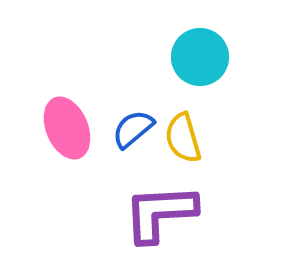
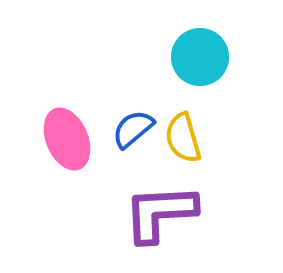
pink ellipse: moved 11 px down
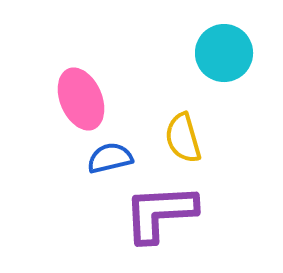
cyan circle: moved 24 px right, 4 px up
blue semicircle: moved 23 px left, 29 px down; rotated 27 degrees clockwise
pink ellipse: moved 14 px right, 40 px up
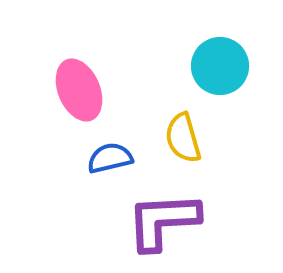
cyan circle: moved 4 px left, 13 px down
pink ellipse: moved 2 px left, 9 px up
purple L-shape: moved 3 px right, 8 px down
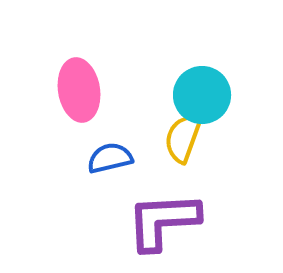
cyan circle: moved 18 px left, 29 px down
pink ellipse: rotated 14 degrees clockwise
yellow semicircle: rotated 36 degrees clockwise
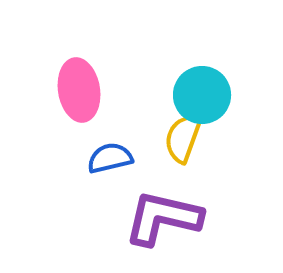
purple L-shape: moved 3 px up; rotated 16 degrees clockwise
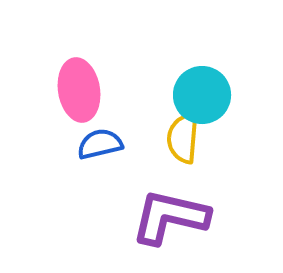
yellow semicircle: rotated 15 degrees counterclockwise
blue semicircle: moved 10 px left, 14 px up
purple L-shape: moved 7 px right, 1 px up
